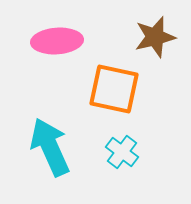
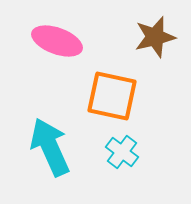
pink ellipse: rotated 24 degrees clockwise
orange square: moved 2 px left, 7 px down
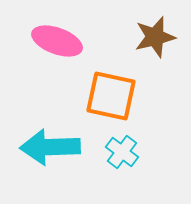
orange square: moved 1 px left
cyan arrow: rotated 68 degrees counterclockwise
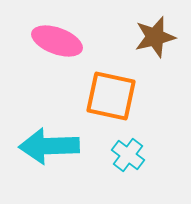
cyan arrow: moved 1 px left, 1 px up
cyan cross: moved 6 px right, 3 px down
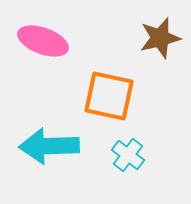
brown star: moved 5 px right, 1 px down
pink ellipse: moved 14 px left
orange square: moved 2 px left
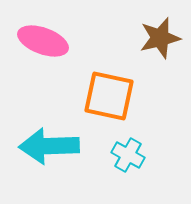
cyan cross: rotated 8 degrees counterclockwise
